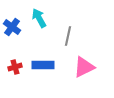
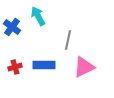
cyan arrow: moved 1 px left, 2 px up
gray line: moved 4 px down
blue rectangle: moved 1 px right
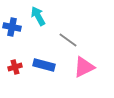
blue cross: rotated 24 degrees counterclockwise
gray line: rotated 66 degrees counterclockwise
blue rectangle: rotated 15 degrees clockwise
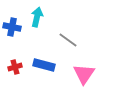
cyan arrow: moved 1 px left, 1 px down; rotated 42 degrees clockwise
pink triangle: moved 7 px down; rotated 30 degrees counterclockwise
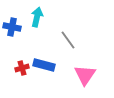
gray line: rotated 18 degrees clockwise
red cross: moved 7 px right, 1 px down
pink triangle: moved 1 px right, 1 px down
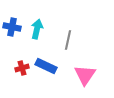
cyan arrow: moved 12 px down
gray line: rotated 48 degrees clockwise
blue rectangle: moved 2 px right, 1 px down; rotated 10 degrees clockwise
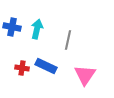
red cross: rotated 24 degrees clockwise
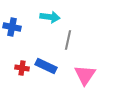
cyan arrow: moved 13 px right, 12 px up; rotated 84 degrees clockwise
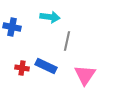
gray line: moved 1 px left, 1 px down
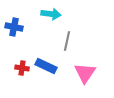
cyan arrow: moved 1 px right, 3 px up
blue cross: moved 2 px right
pink triangle: moved 2 px up
